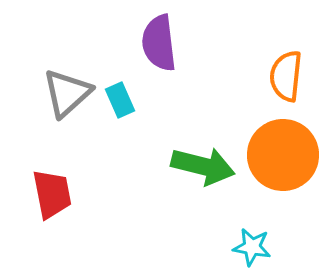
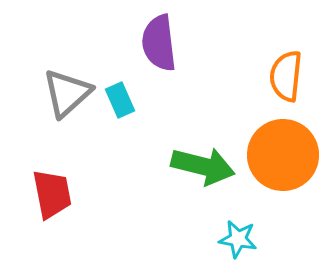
cyan star: moved 14 px left, 8 px up
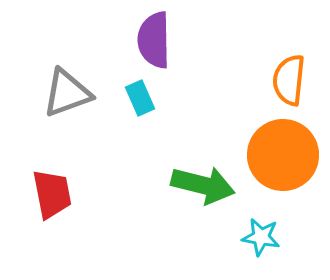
purple semicircle: moved 5 px left, 3 px up; rotated 6 degrees clockwise
orange semicircle: moved 3 px right, 4 px down
gray triangle: rotated 22 degrees clockwise
cyan rectangle: moved 20 px right, 2 px up
green arrow: moved 19 px down
cyan star: moved 23 px right, 2 px up
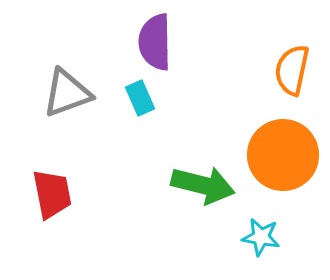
purple semicircle: moved 1 px right, 2 px down
orange semicircle: moved 3 px right, 10 px up; rotated 6 degrees clockwise
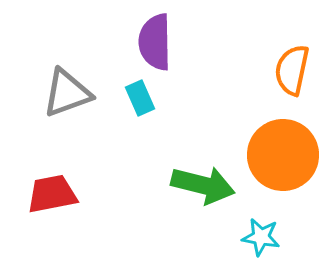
red trapezoid: rotated 90 degrees counterclockwise
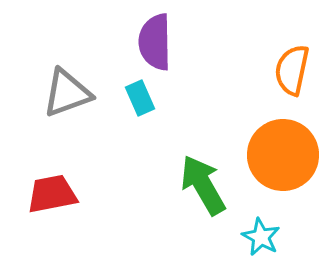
green arrow: rotated 134 degrees counterclockwise
cyan star: rotated 18 degrees clockwise
